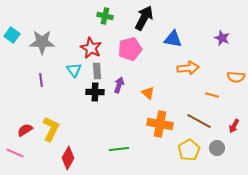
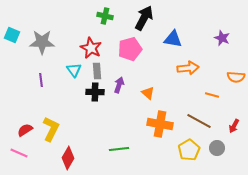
cyan square: rotated 14 degrees counterclockwise
pink line: moved 4 px right
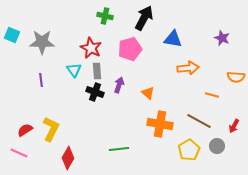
black cross: rotated 18 degrees clockwise
gray circle: moved 2 px up
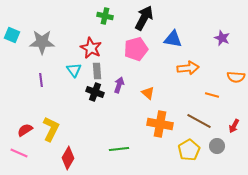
pink pentagon: moved 6 px right
